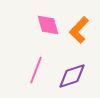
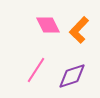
pink diamond: rotated 10 degrees counterclockwise
pink line: rotated 12 degrees clockwise
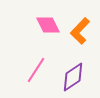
orange L-shape: moved 1 px right, 1 px down
purple diamond: moved 1 px right, 1 px down; rotated 16 degrees counterclockwise
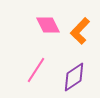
purple diamond: moved 1 px right
